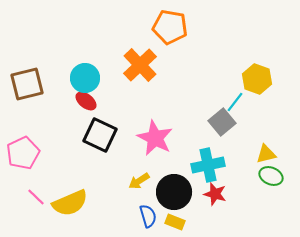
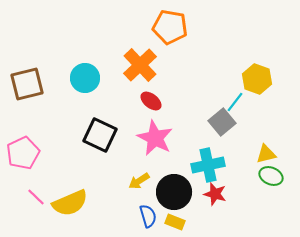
red ellipse: moved 65 px right
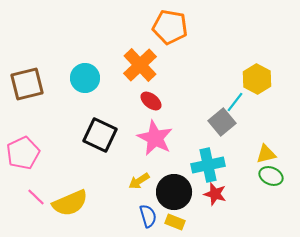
yellow hexagon: rotated 8 degrees clockwise
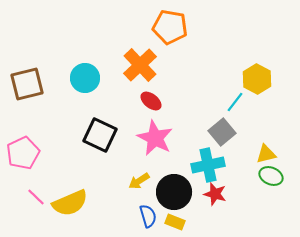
gray square: moved 10 px down
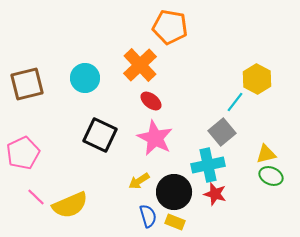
yellow semicircle: moved 2 px down
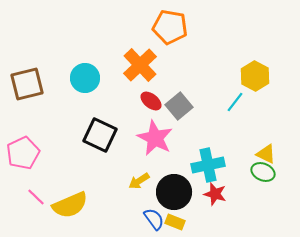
yellow hexagon: moved 2 px left, 3 px up
gray square: moved 43 px left, 26 px up
yellow triangle: rotated 40 degrees clockwise
green ellipse: moved 8 px left, 4 px up
blue semicircle: moved 6 px right, 3 px down; rotated 20 degrees counterclockwise
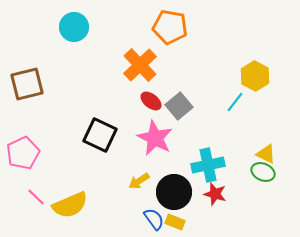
cyan circle: moved 11 px left, 51 px up
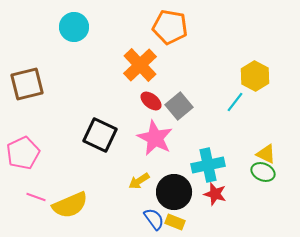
pink line: rotated 24 degrees counterclockwise
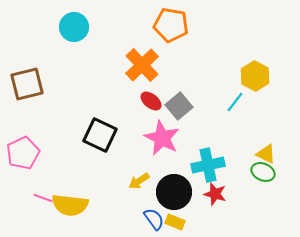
orange pentagon: moved 1 px right, 2 px up
orange cross: moved 2 px right
pink star: moved 7 px right
pink line: moved 7 px right, 1 px down
yellow semicircle: rotated 30 degrees clockwise
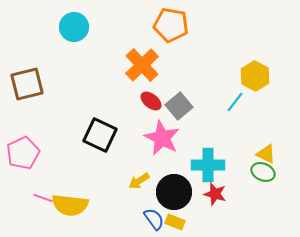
cyan cross: rotated 12 degrees clockwise
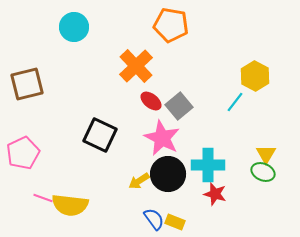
orange cross: moved 6 px left, 1 px down
yellow triangle: rotated 35 degrees clockwise
black circle: moved 6 px left, 18 px up
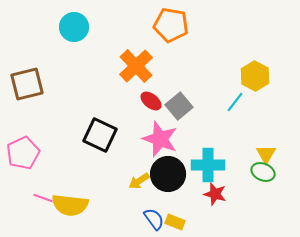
pink star: moved 2 px left, 1 px down; rotated 6 degrees counterclockwise
